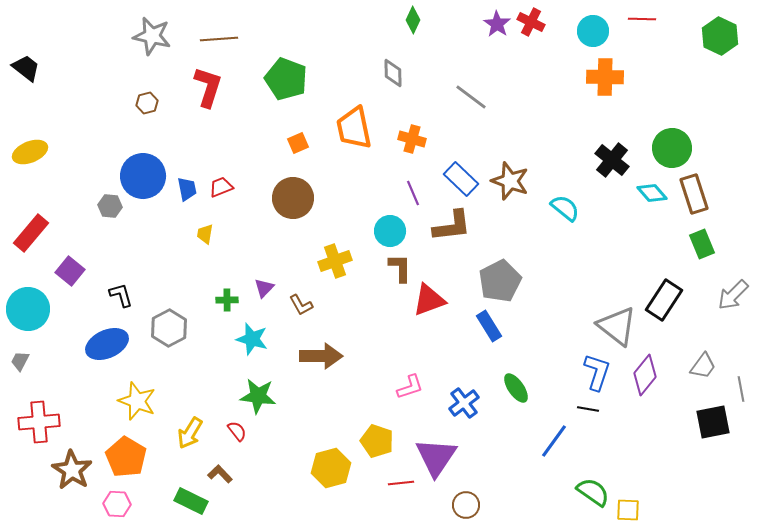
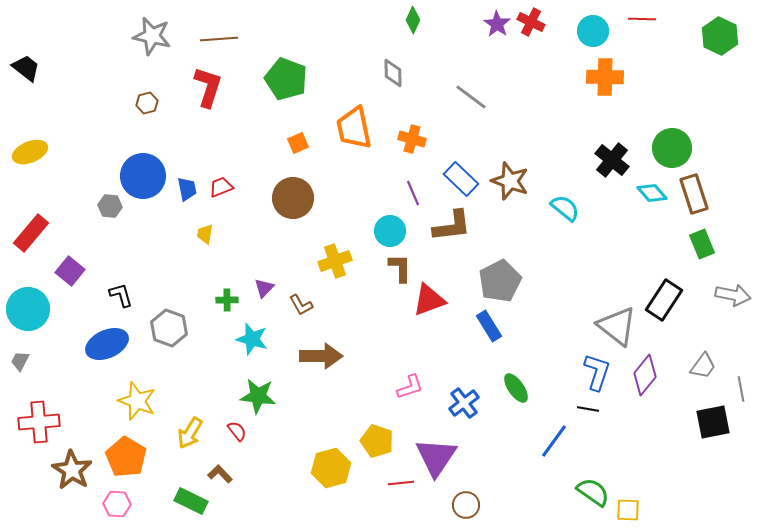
gray arrow at (733, 295): rotated 124 degrees counterclockwise
gray hexagon at (169, 328): rotated 12 degrees counterclockwise
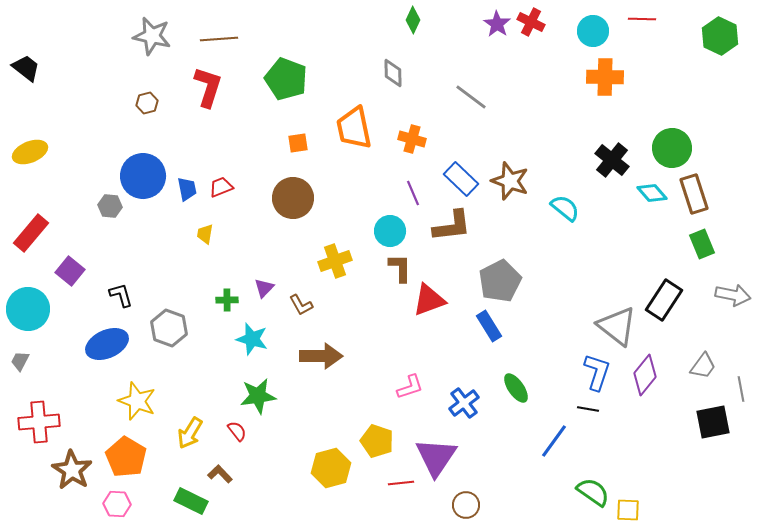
orange square at (298, 143): rotated 15 degrees clockwise
green star at (258, 396): rotated 15 degrees counterclockwise
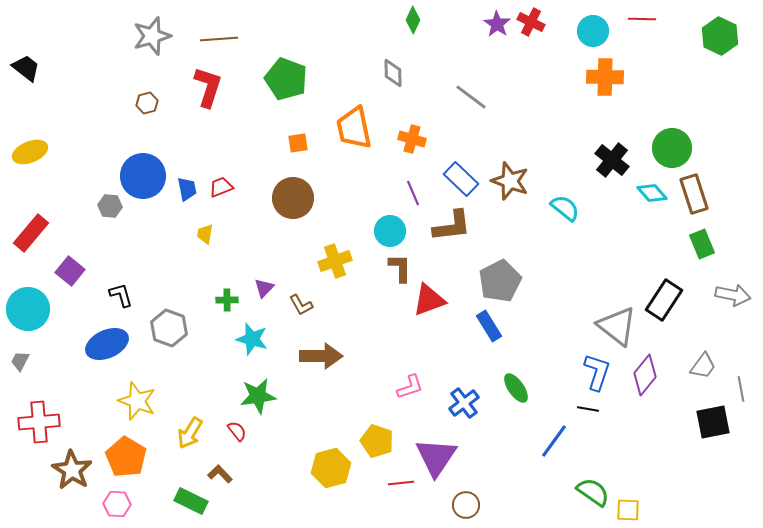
gray star at (152, 36): rotated 30 degrees counterclockwise
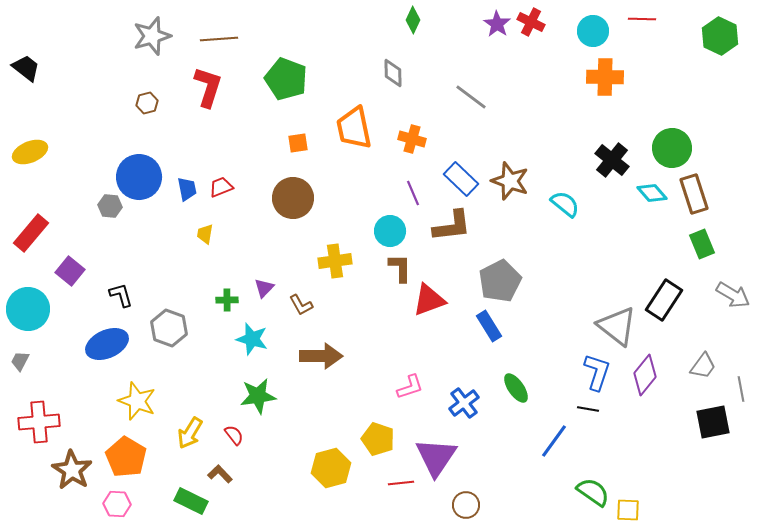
blue circle at (143, 176): moved 4 px left, 1 px down
cyan semicircle at (565, 208): moved 4 px up
yellow cross at (335, 261): rotated 12 degrees clockwise
gray arrow at (733, 295): rotated 20 degrees clockwise
red semicircle at (237, 431): moved 3 px left, 4 px down
yellow pentagon at (377, 441): moved 1 px right, 2 px up
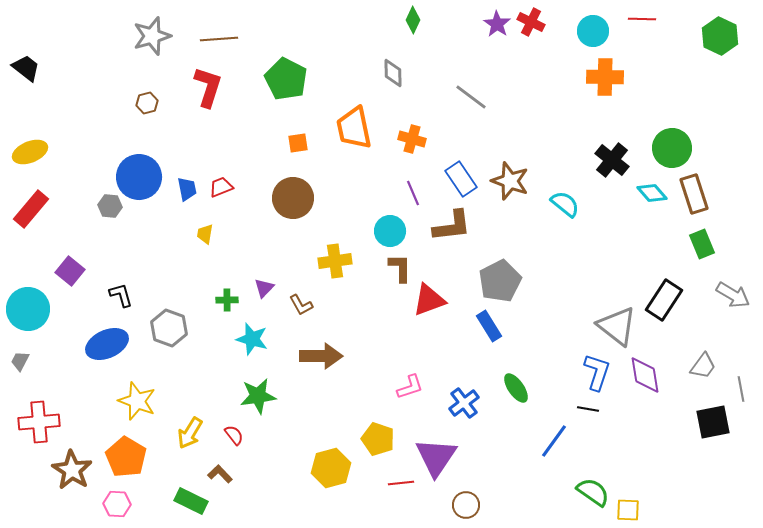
green pentagon at (286, 79): rotated 6 degrees clockwise
blue rectangle at (461, 179): rotated 12 degrees clockwise
red rectangle at (31, 233): moved 24 px up
purple diamond at (645, 375): rotated 48 degrees counterclockwise
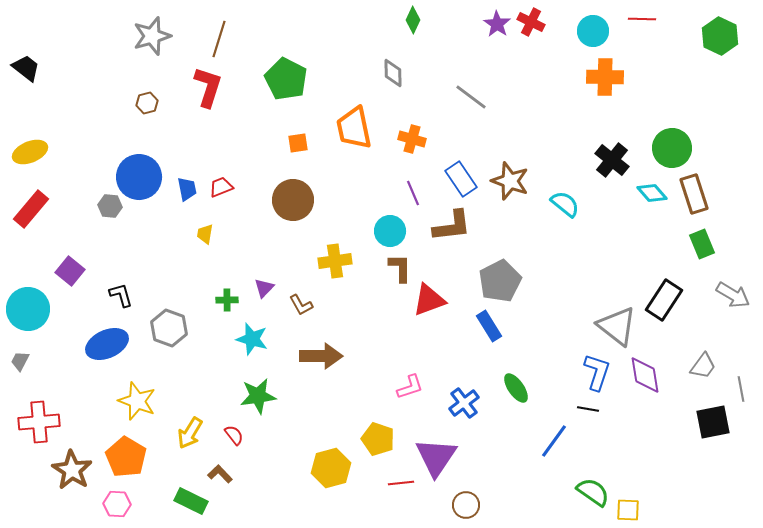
brown line at (219, 39): rotated 69 degrees counterclockwise
brown circle at (293, 198): moved 2 px down
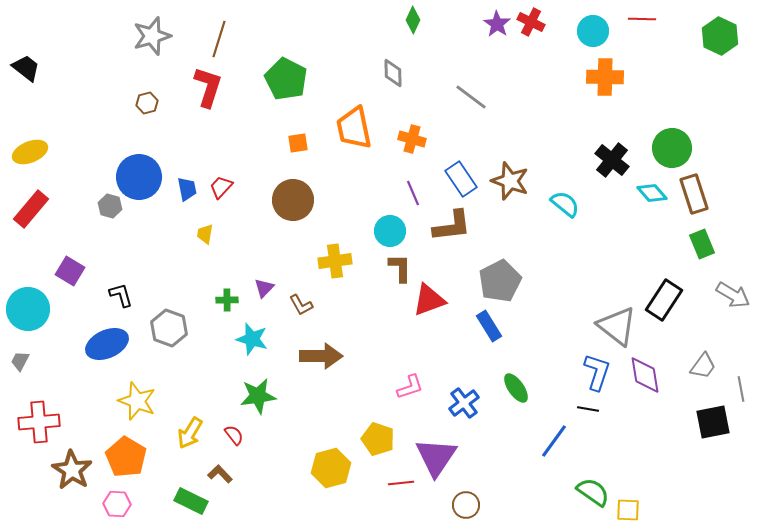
red trapezoid at (221, 187): rotated 25 degrees counterclockwise
gray hexagon at (110, 206): rotated 10 degrees clockwise
purple square at (70, 271): rotated 8 degrees counterclockwise
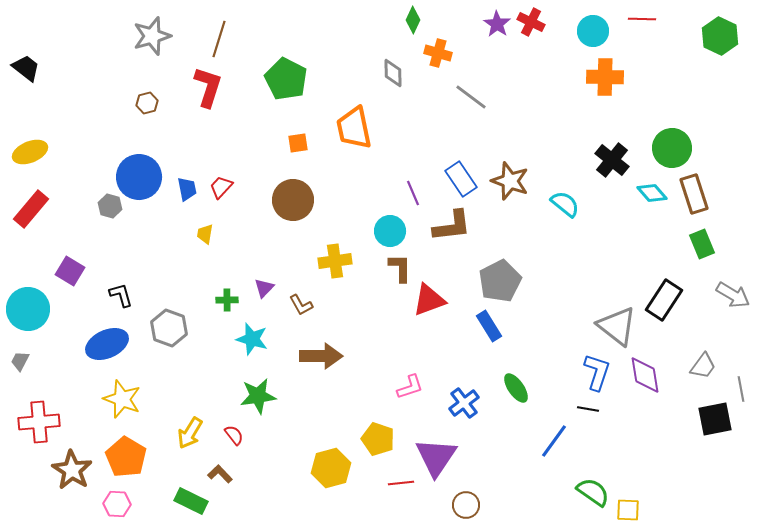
orange cross at (412, 139): moved 26 px right, 86 px up
yellow star at (137, 401): moved 15 px left, 2 px up
black square at (713, 422): moved 2 px right, 3 px up
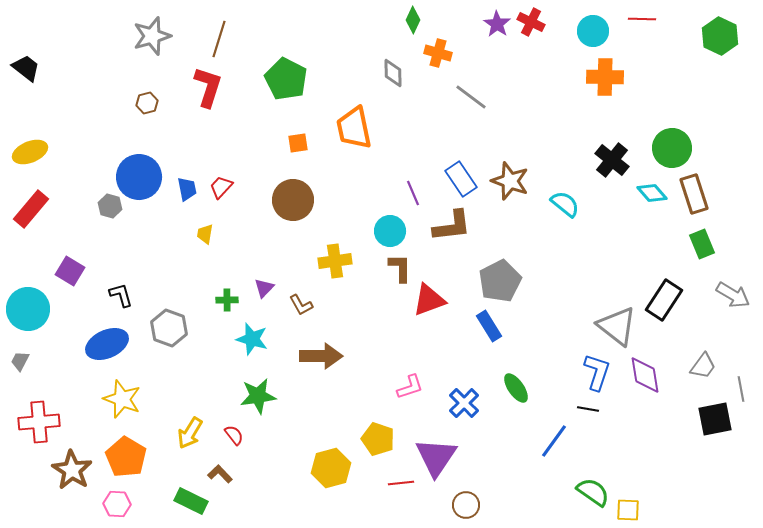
blue cross at (464, 403): rotated 8 degrees counterclockwise
